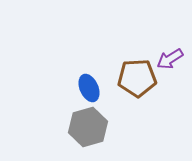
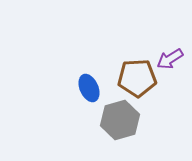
gray hexagon: moved 32 px right, 7 px up
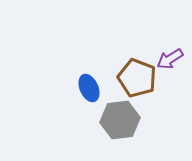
brown pentagon: rotated 24 degrees clockwise
gray hexagon: rotated 9 degrees clockwise
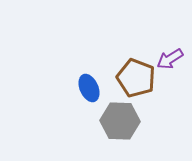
brown pentagon: moved 1 px left
gray hexagon: moved 1 px down; rotated 9 degrees clockwise
